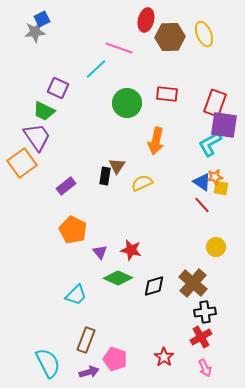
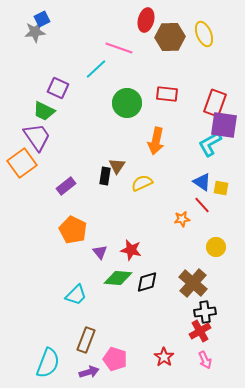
orange star at (215, 177): moved 33 px left, 42 px down
green diamond at (118, 278): rotated 20 degrees counterclockwise
black diamond at (154, 286): moved 7 px left, 4 px up
red cross at (201, 337): moved 1 px left, 6 px up
cyan semicircle at (48, 363): rotated 48 degrees clockwise
pink arrow at (205, 368): moved 8 px up
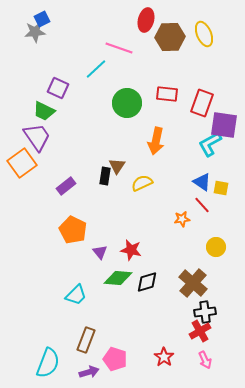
red rectangle at (215, 103): moved 13 px left
